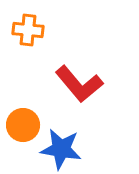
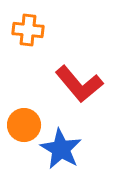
orange circle: moved 1 px right
blue star: rotated 21 degrees clockwise
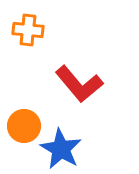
orange circle: moved 1 px down
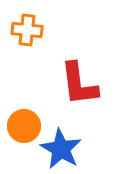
orange cross: moved 1 px left
red L-shape: rotated 33 degrees clockwise
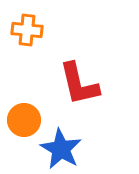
red L-shape: rotated 6 degrees counterclockwise
orange circle: moved 6 px up
